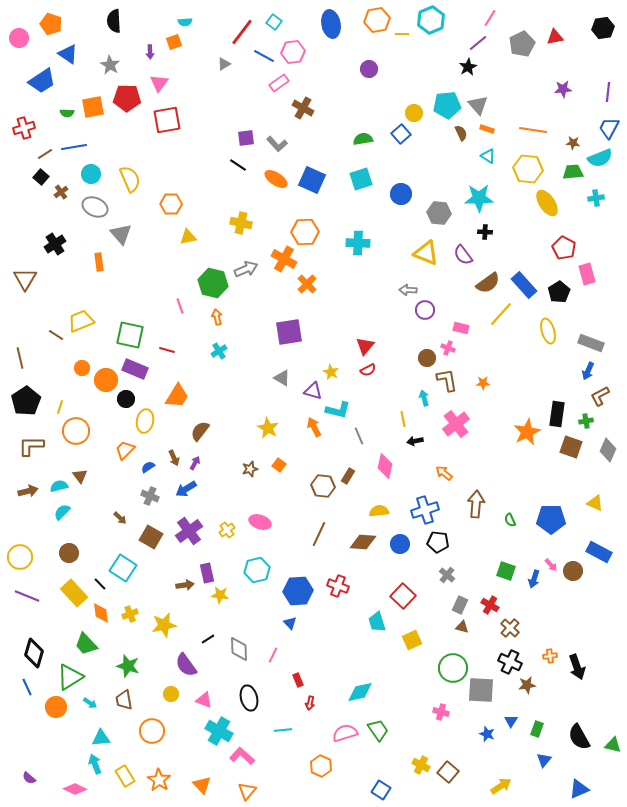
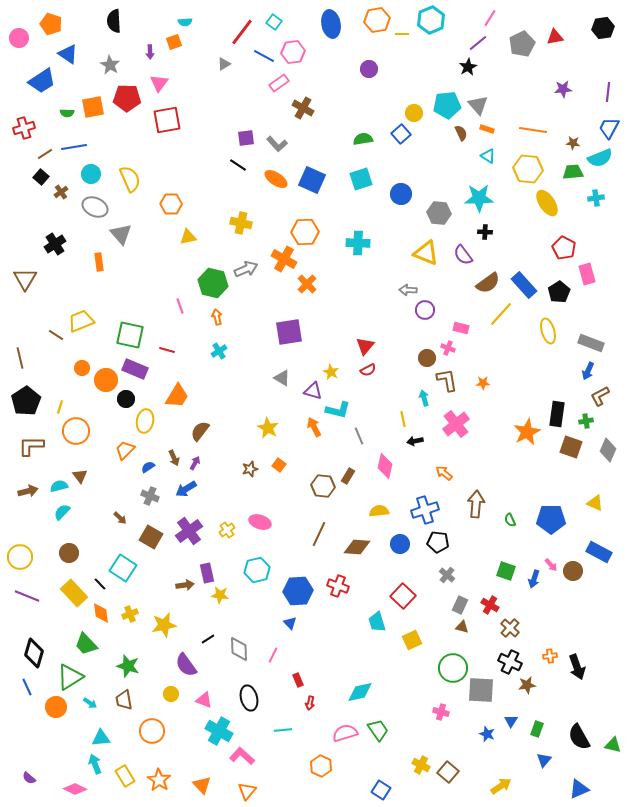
brown diamond at (363, 542): moved 6 px left, 5 px down
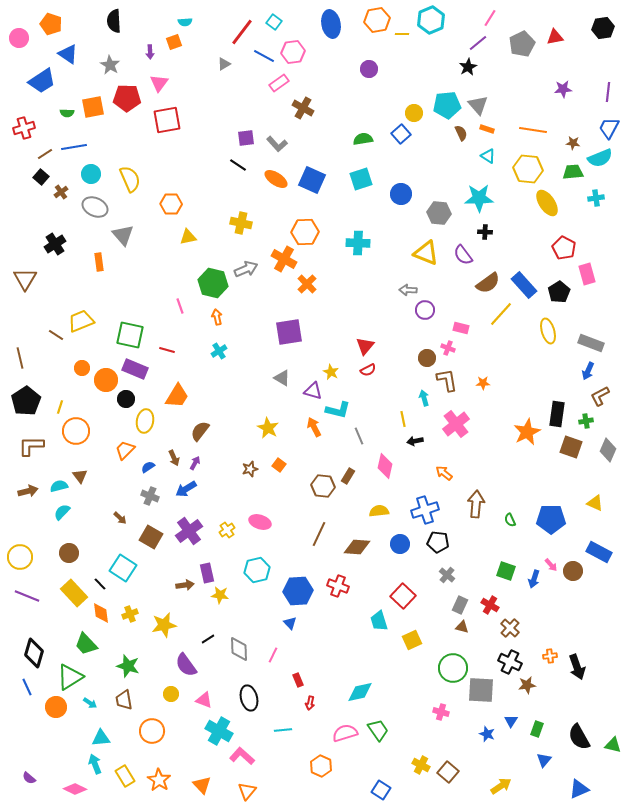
gray triangle at (121, 234): moved 2 px right, 1 px down
cyan trapezoid at (377, 622): moved 2 px right, 1 px up
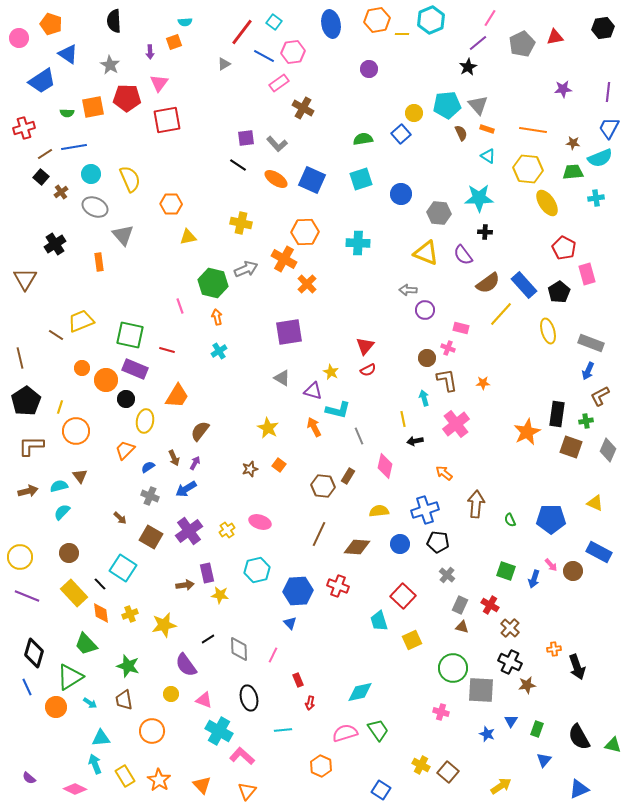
orange cross at (550, 656): moved 4 px right, 7 px up
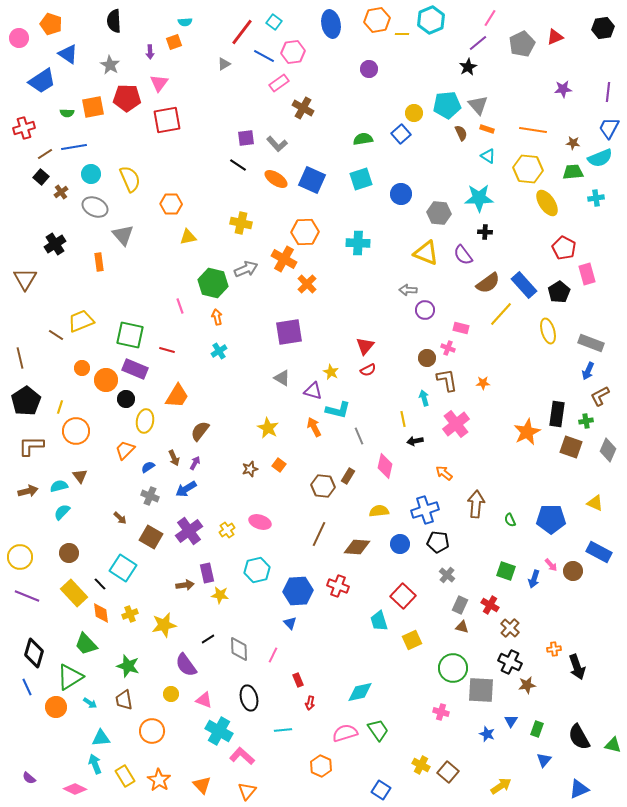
red triangle at (555, 37): rotated 12 degrees counterclockwise
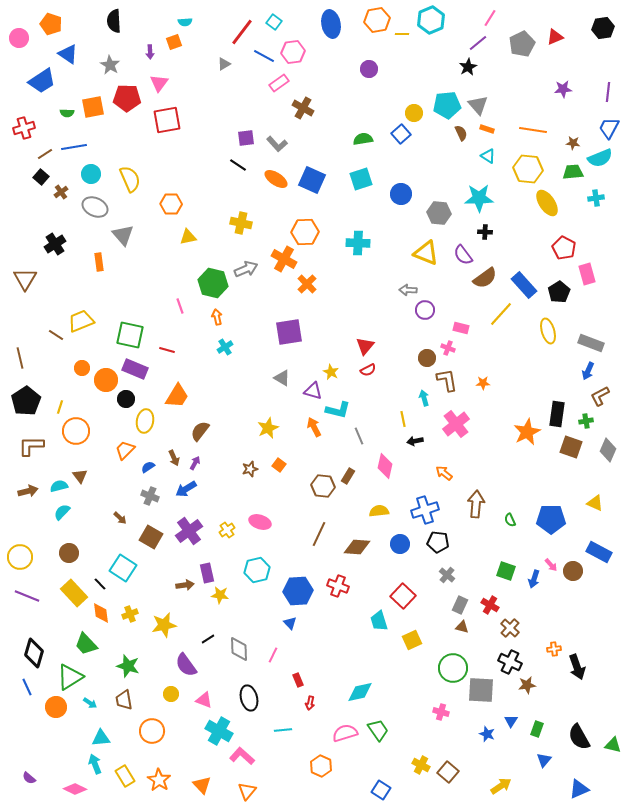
brown semicircle at (488, 283): moved 3 px left, 5 px up
cyan cross at (219, 351): moved 6 px right, 4 px up
yellow star at (268, 428): rotated 20 degrees clockwise
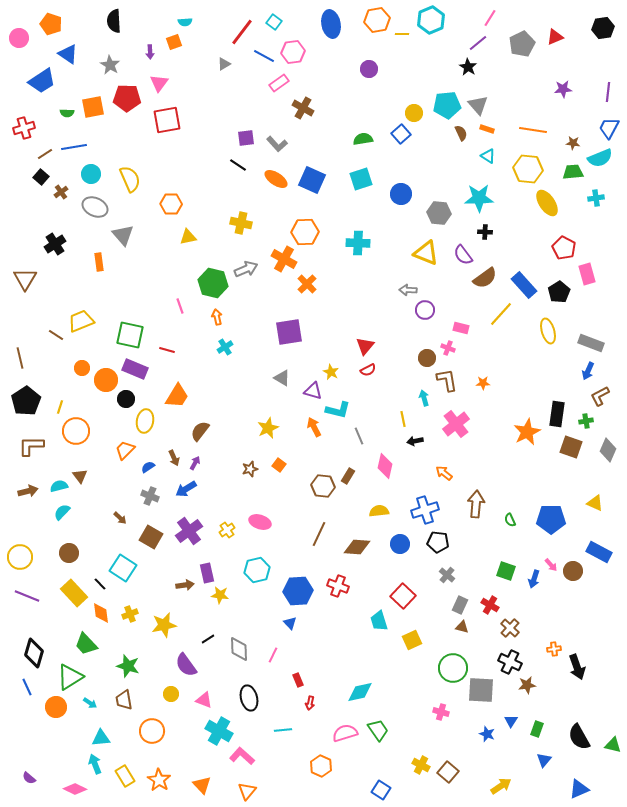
black star at (468, 67): rotated 12 degrees counterclockwise
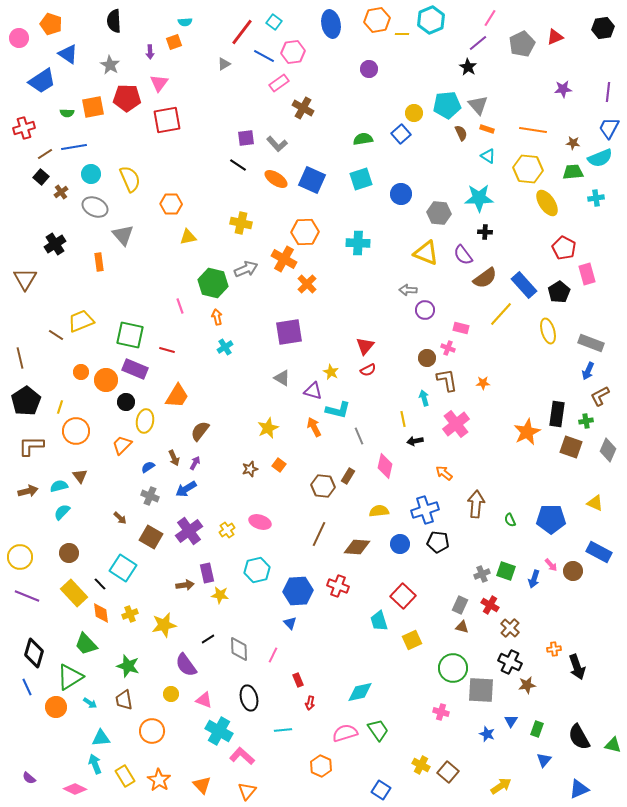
orange circle at (82, 368): moved 1 px left, 4 px down
black circle at (126, 399): moved 3 px down
orange trapezoid at (125, 450): moved 3 px left, 5 px up
gray cross at (447, 575): moved 35 px right, 1 px up; rotated 28 degrees clockwise
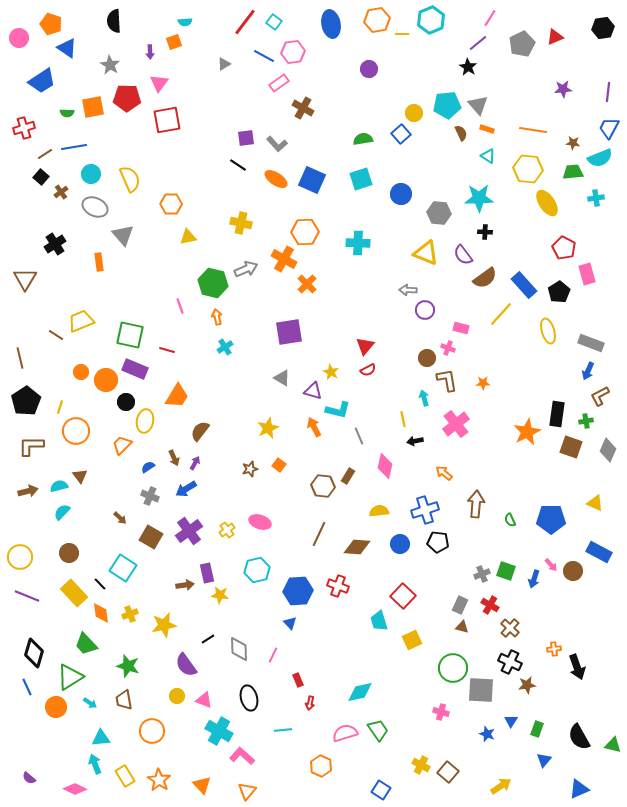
red line at (242, 32): moved 3 px right, 10 px up
blue triangle at (68, 54): moved 1 px left, 6 px up
yellow circle at (171, 694): moved 6 px right, 2 px down
